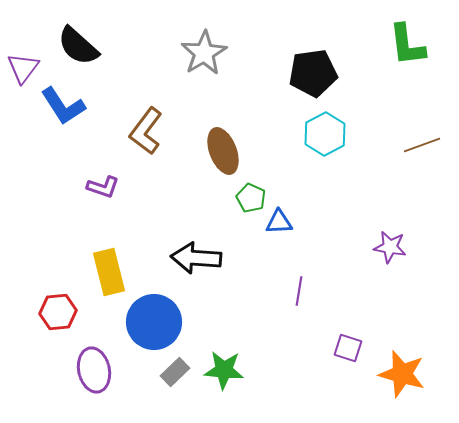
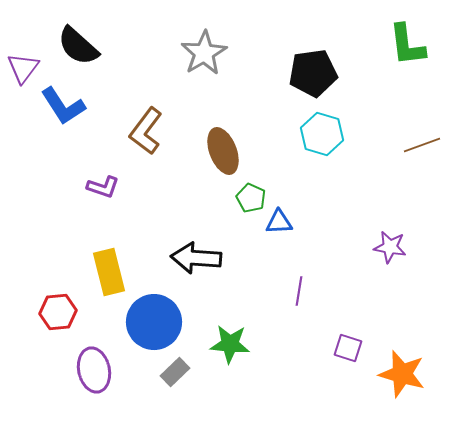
cyan hexagon: moved 3 px left; rotated 15 degrees counterclockwise
green star: moved 6 px right, 26 px up
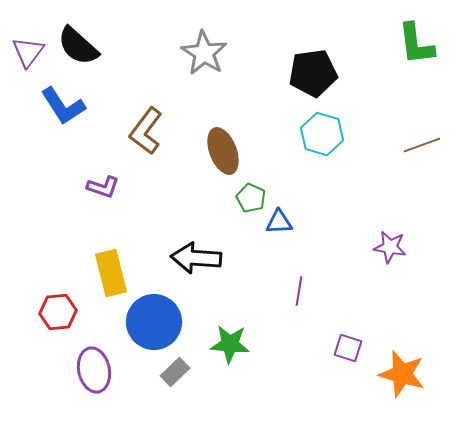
green L-shape: moved 9 px right, 1 px up
gray star: rotated 9 degrees counterclockwise
purple triangle: moved 5 px right, 16 px up
yellow rectangle: moved 2 px right, 1 px down
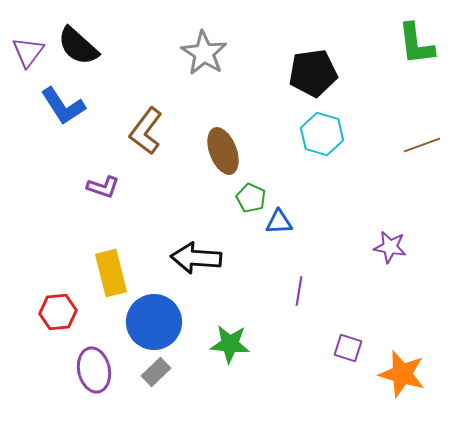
gray rectangle: moved 19 px left
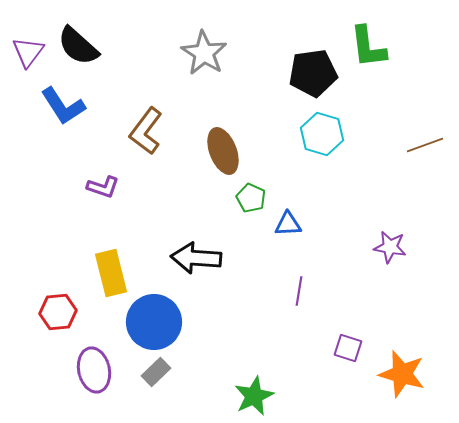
green L-shape: moved 48 px left, 3 px down
brown line: moved 3 px right
blue triangle: moved 9 px right, 2 px down
green star: moved 24 px right, 52 px down; rotated 30 degrees counterclockwise
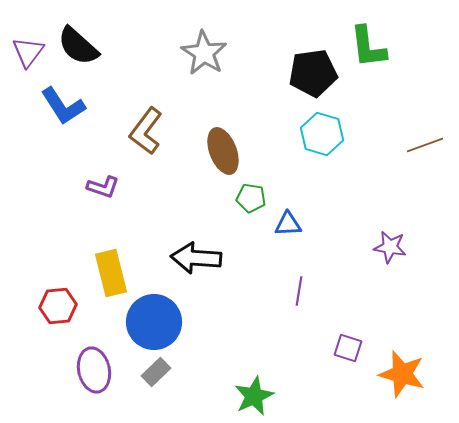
green pentagon: rotated 16 degrees counterclockwise
red hexagon: moved 6 px up
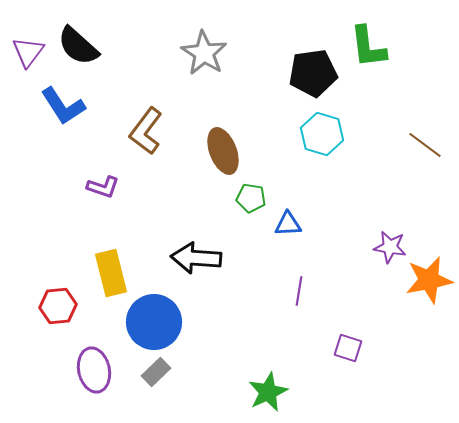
brown line: rotated 57 degrees clockwise
orange star: moved 27 px right, 94 px up; rotated 27 degrees counterclockwise
green star: moved 14 px right, 4 px up
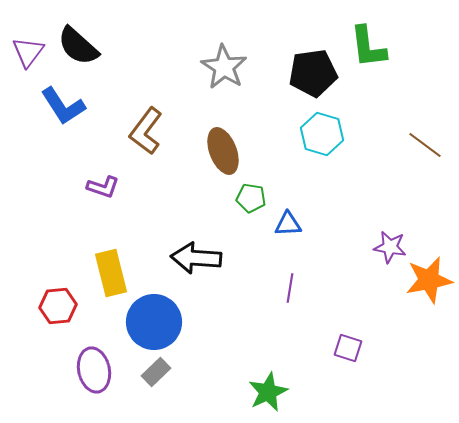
gray star: moved 20 px right, 14 px down
purple line: moved 9 px left, 3 px up
